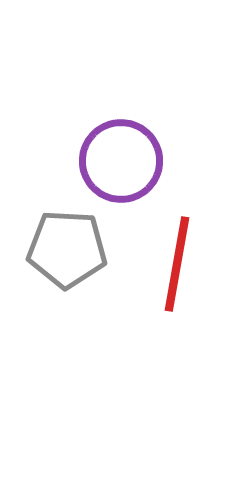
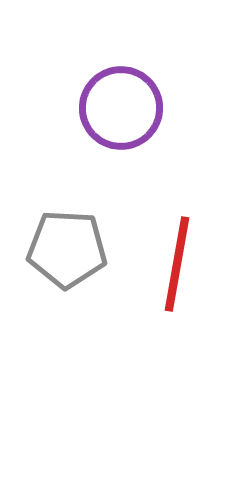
purple circle: moved 53 px up
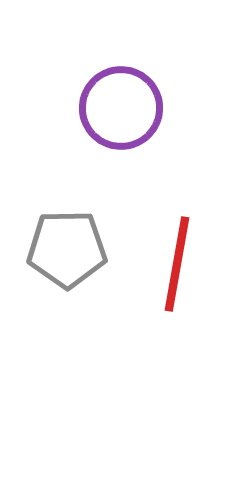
gray pentagon: rotated 4 degrees counterclockwise
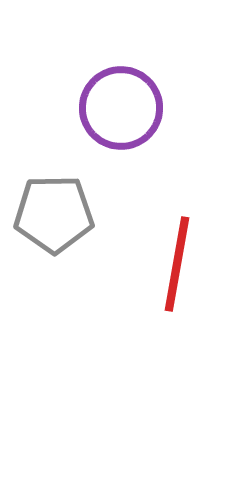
gray pentagon: moved 13 px left, 35 px up
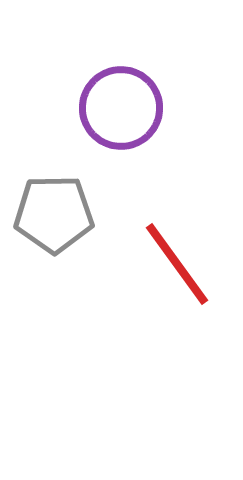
red line: rotated 46 degrees counterclockwise
